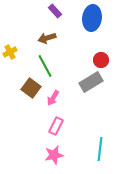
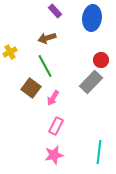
gray rectangle: rotated 15 degrees counterclockwise
cyan line: moved 1 px left, 3 px down
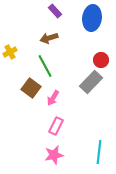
brown arrow: moved 2 px right
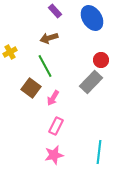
blue ellipse: rotated 40 degrees counterclockwise
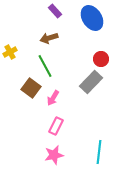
red circle: moved 1 px up
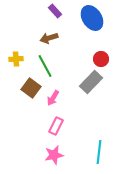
yellow cross: moved 6 px right, 7 px down; rotated 24 degrees clockwise
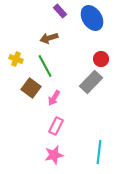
purple rectangle: moved 5 px right
yellow cross: rotated 24 degrees clockwise
pink arrow: moved 1 px right
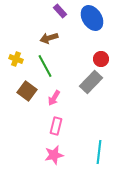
brown square: moved 4 px left, 3 px down
pink rectangle: rotated 12 degrees counterclockwise
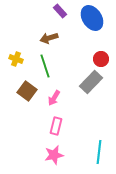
green line: rotated 10 degrees clockwise
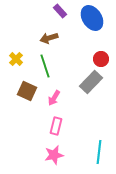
yellow cross: rotated 24 degrees clockwise
brown square: rotated 12 degrees counterclockwise
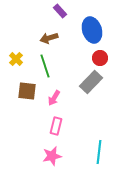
blue ellipse: moved 12 px down; rotated 15 degrees clockwise
red circle: moved 1 px left, 1 px up
brown square: rotated 18 degrees counterclockwise
pink star: moved 2 px left, 1 px down
